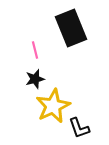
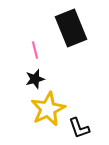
yellow star: moved 5 px left, 3 px down
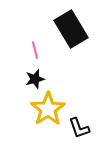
black rectangle: moved 1 px down; rotated 9 degrees counterclockwise
yellow star: rotated 8 degrees counterclockwise
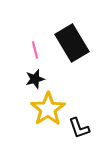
black rectangle: moved 1 px right, 14 px down
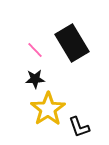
pink line: rotated 30 degrees counterclockwise
black star: rotated 12 degrees clockwise
black L-shape: moved 1 px up
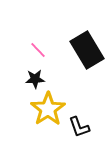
black rectangle: moved 15 px right, 7 px down
pink line: moved 3 px right
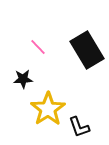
pink line: moved 3 px up
black star: moved 12 px left
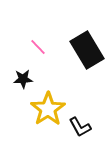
black L-shape: moved 1 px right; rotated 10 degrees counterclockwise
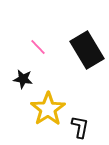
black star: rotated 12 degrees clockwise
black L-shape: rotated 140 degrees counterclockwise
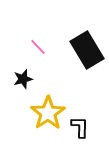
black star: rotated 24 degrees counterclockwise
yellow star: moved 4 px down
black L-shape: rotated 10 degrees counterclockwise
